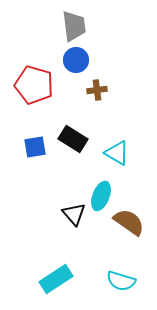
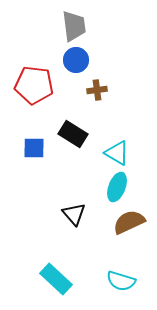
red pentagon: rotated 9 degrees counterclockwise
black rectangle: moved 5 px up
blue square: moved 1 px left, 1 px down; rotated 10 degrees clockwise
cyan ellipse: moved 16 px right, 9 px up
brown semicircle: rotated 60 degrees counterclockwise
cyan rectangle: rotated 76 degrees clockwise
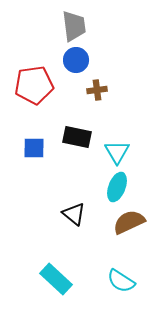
red pentagon: rotated 15 degrees counterclockwise
black rectangle: moved 4 px right, 3 px down; rotated 20 degrees counterclockwise
cyan triangle: moved 1 px up; rotated 28 degrees clockwise
black triangle: rotated 10 degrees counterclockwise
cyan semicircle: rotated 16 degrees clockwise
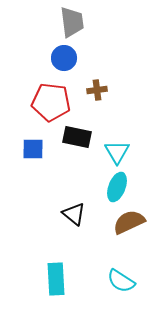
gray trapezoid: moved 2 px left, 4 px up
blue circle: moved 12 px left, 2 px up
red pentagon: moved 17 px right, 17 px down; rotated 15 degrees clockwise
blue square: moved 1 px left, 1 px down
cyan rectangle: rotated 44 degrees clockwise
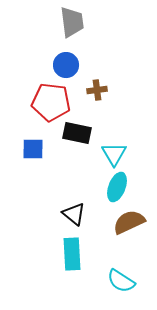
blue circle: moved 2 px right, 7 px down
black rectangle: moved 4 px up
cyan triangle: moved 3 px left, 2 px down
cyan rectangle: moved 16 px right, 25 px up
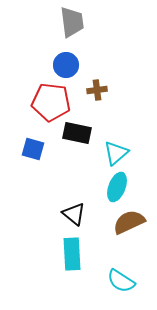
blue square: rotated 15 degrees clockwise
cyan triangle: moved 2 px right, 1 px up; rotated 20 degrees clockwise
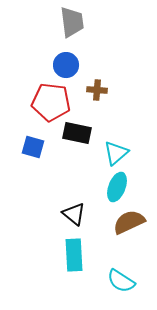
brown cross: rotated 12 degrees clockwise
blue square: moved 2 px up
cyan rectangle: moved 2 px right, 1 px down
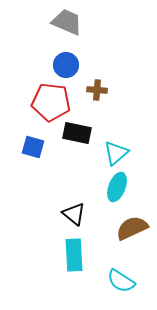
gray trapezoid: moved 5 px left; rotated 60 degrees counterclockwise
brown semicircle: moved 3 px right, 6 px down
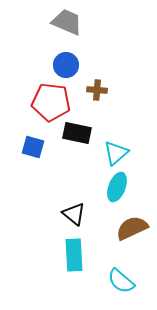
cyan semicircle: rotated 8 degrees clockwise
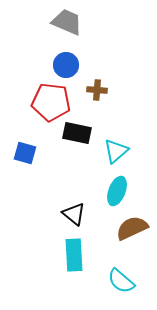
blue square: moved 8 px left, 6 px down
cyan triangle: moved 2 px up
cyan ellipse: moved 4 px down
